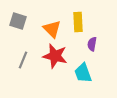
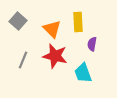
gray square: rotated 24 degrees clockwise
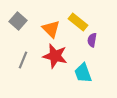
yellow rectangle: rotated 48 degrees counterclockwise
orange triangle: moved 1 px left
purple semicircle: moved 4 px up
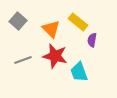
gray line: rotated 48 degrees clockwise
cyan trapezoid: moved 4 px left, 1 px up
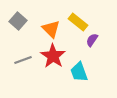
purple semicircle: rotated 24 degrees clockwise
red star: moved 2 px left; rotated 20 degrees clockwise
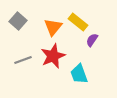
orange triangle: moved 2 px right, 2 px up; rotated 24 degrees clockwise
red star: rotated 15 degrees clockwise
cyan trapezoid: moved 2 px down
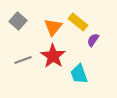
purple semicircle: moved 1 px right
red star: rotated 15 degrees counterclockwise
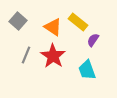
orange triangle: rotated 36 degrees counterclockwise
gray line: moved 3 px right, 5 px up; rotated 48 degrees counterclockwise
cyan trapezoid: moved 8 px right, 4 px up
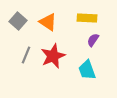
yellow rectangle: moved 9 px right, 4 px up; rotated 36 degrees counterclockwise
orange triangle: moved 5 px left, 5 px up
red star: rotated 15 degrees clockwise
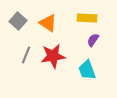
orange triangle: moved 1 px down
red star: rotated 15 degrees clockwise
